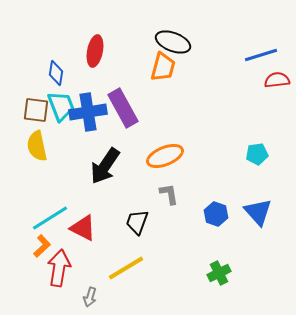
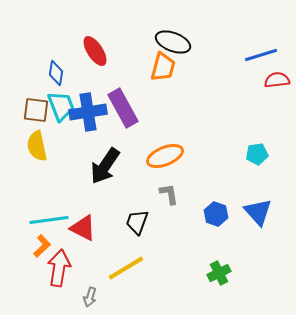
red ellipse: rotated 44 degrees counterclockwise
cyan line: moved 1 px left, 2 px down; rotated 24 degrees clockwise
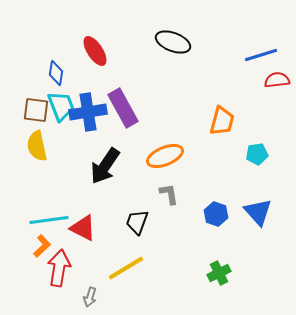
orange trapezoid: moved 59 px right, 54 px down
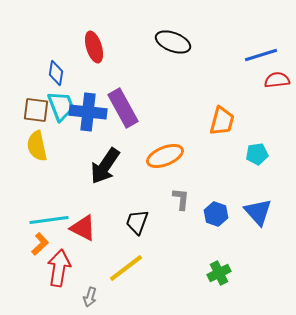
red ellipse: moved 1 px left, 4 px up; rotated 16 degrees clockwise
blue cross: rotated 15 degrees clockwise
gray L-shape: moved 12 px right, 5 px down; rotated 15 degrees clockwise
orange L-shape: moved 2 px left, 2 px up
yellow line: rotated 6 degrees counterclockwise
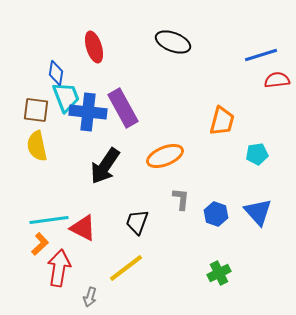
cyan trapezoid: moved 5 px right, 9 px up
